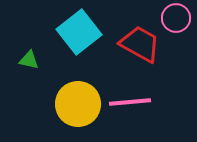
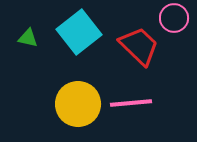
pink circle: moved 2 px left
red trapezoid: moved 1 px left, 2 px down; rotated 15 degrees clockwise
green triangle: moved 1 px left, 22 px up
pink line: moved 1 px right, 1 px down
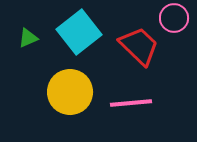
green triangle: rotated 35 degrees counterclockwise
yellow circle: moved 8 px left, 12 px up
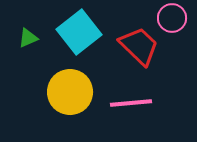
pink circle: moved 2 px left
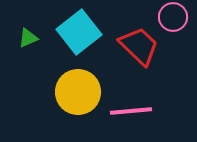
pink circle: moved 1 px right, 1 px up
yellow circle: moved 8 px right
pink line: moved 8 px down
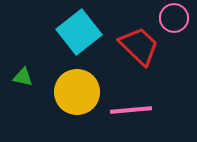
pink circle: moved 1 px right, 1 px down
green triangle: moved 5 px left, 39 px down; rotated 35 degrees clockwise
yellow circle: moved 1 px left
pink line: moved 1 px up
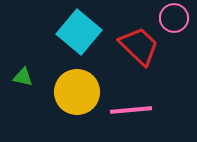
cyan square: rotated 12 degrees counterclockwise
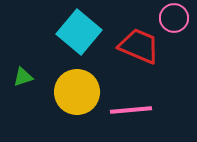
red trapezoid: rotated 21 degrees counterclockwise
green triangle: rotated 30 degrees counterclockwise
